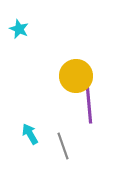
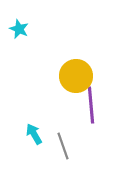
purple line: moved 2 px right
cyan arrow: moved 4 px right
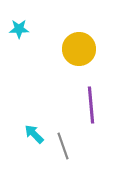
cyan star: rotated 24 degrees counterclockwise
yellow circle: moved 3 px right, 27 px up
cyan arrow: rotated 15 degrees counterclockwise
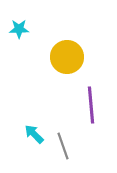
yellow circle: moved 12 px left, 8 px down
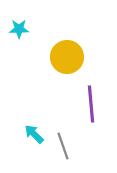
purple line: moved 1 px up
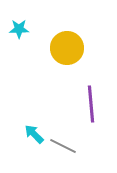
yellow circle: moved 9 px up
gray line: rotated 44 degrees counterclockwise
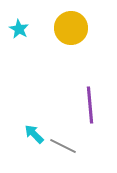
cyan star: rotated 30 degrees clockwise
yellow circle: moved 4 px right, 20 px up
purple line: moved 1 px left, 1 px down
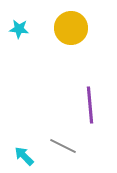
cyan star: rotated 24 degrees counterclockwise
cyan arrow: moved 10 px left, 22 px down
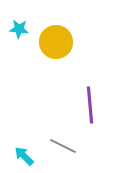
yellow circle: moved 15 px left, 14 px down
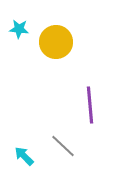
gray line: rotated 16 degrees clockwise
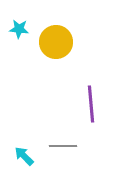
purple line: moved 1 px right, 1 px up
gray line: rotated 44 degrees counterclockwise
